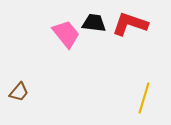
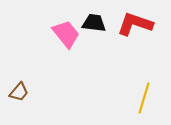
red L-shape: moved 5 px right
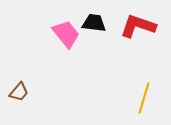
red L-shape: moved 3 px right, 2 px down
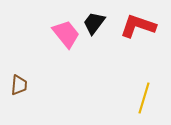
black trapezoid: rotated 60 degrees counterclockwise
brown trapezoid: moved 7 px up; rotated 35 degrees counterclockwise
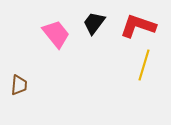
pink trapezoid: moved 10 px left
yellow line: moved 33 px up
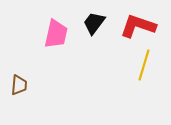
pink trapezoid: rotated 52 degrees clockwise
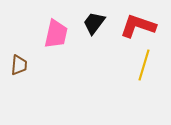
brown trapezoid: moved 20 px up
